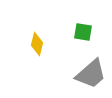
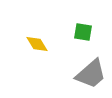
yellow diamond: rotated 45 degrees counterclockwise
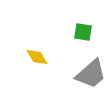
yellow diamond: moved 13 px down
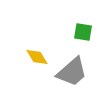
gray trapezoid: moved 19 px left, 2 px up
